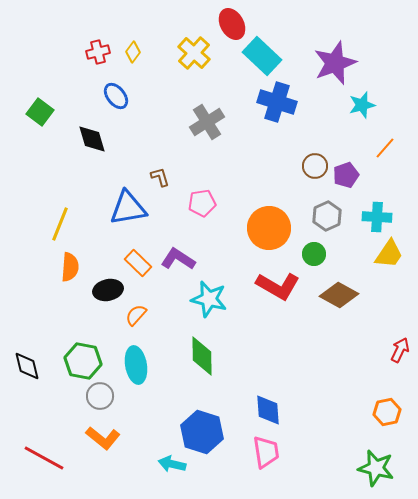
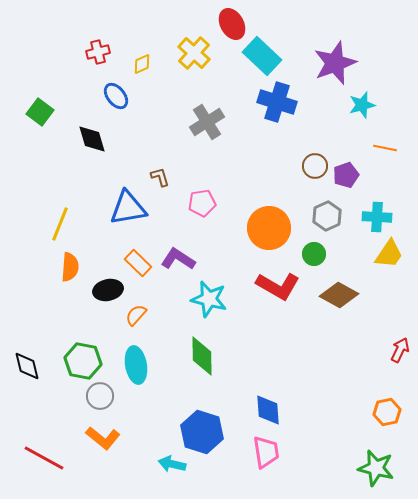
yellow diamond at (133, 52): moved 9 px right, 12 px down; rotated 30 degrees clockwise
orange line at (385, 148): rotated 60 degrees clockwise
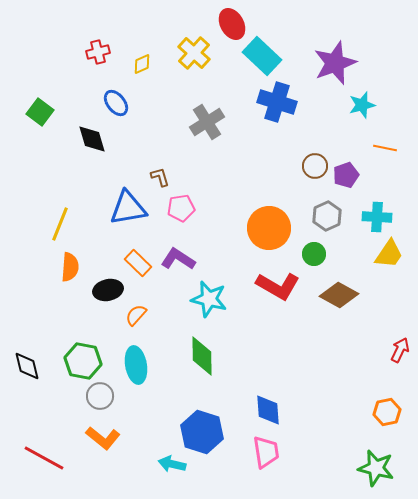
blue ellipse at (116, 96): moved 7 px down
pink pentagon at (202, 203): moved 21 px left, 5 px down
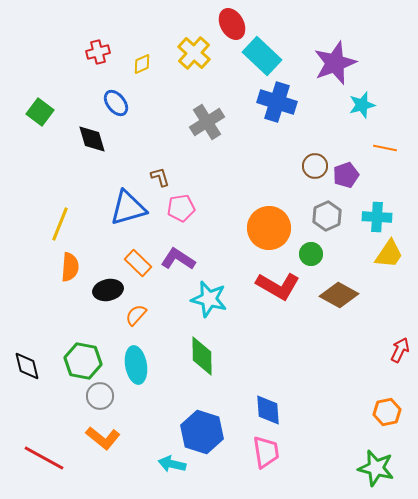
blue triangle at (128, 208): rotated 6 degrees counterclockwise
green circle at (314, 254): moved 3 px left
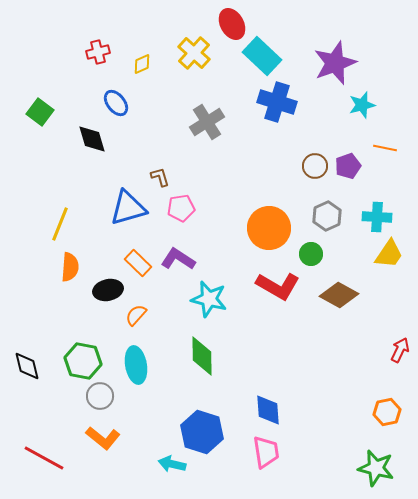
purple pentagon at (346, 175): moved 2 px right, 9 px up
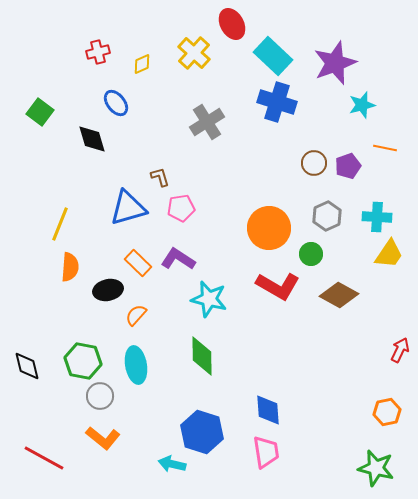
cyan rectangle at (262, 56): moved 11 px right
brown circle at (315, 166): moved 1 px left, 3 px up
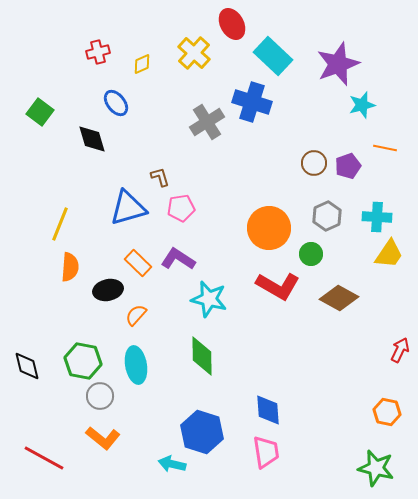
purple star at (335, 63): moved 3 px right, 1 px down
blue cross at (277, 102): moved 25 px left
brown diamond at (339, 295): moved 3 px down
orange hexagon at (387, 412): rotated 24 degrees clockwise
